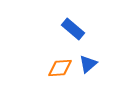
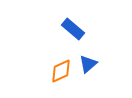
orange diamond: moved 1 px right, 3 px down; rotated 20 degrees counterclockwise
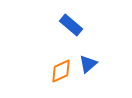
blue rectangle: moved 2 px left, 4 px up
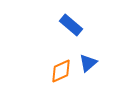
blue triangle: moved 1 px up
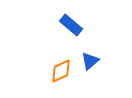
blue triangle: moved 2 px right, 2 px up
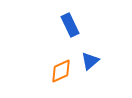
blue rectangle: moved 1 px left; rotated 25 degrees clockwise
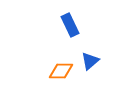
orange diamond: rotated 25 degrees clockwise
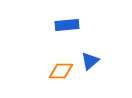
blue rectangle: moved 3 px left; rotated 70 degrees counterclockwise
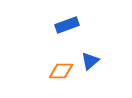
blue rectangle: rotated 15 degrees counterclockwise
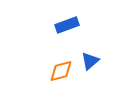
orange diamond: rotated 15 degrees counterclockwise
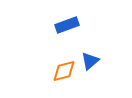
orange diamond: moved 3 px right
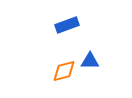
blue triangle: rotated 42 degrees clockwise
